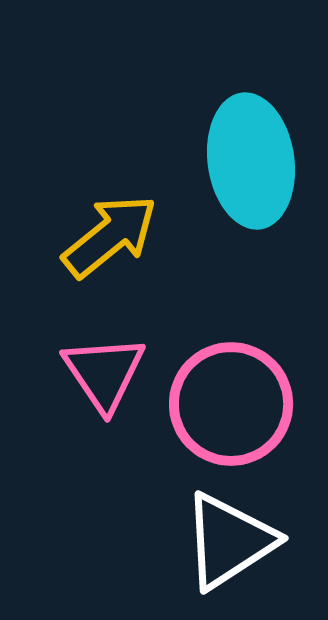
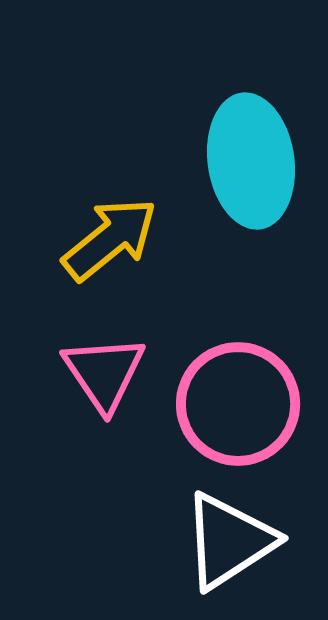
yellow arrow: moved 3 px down
pink circle: moved 7 px right
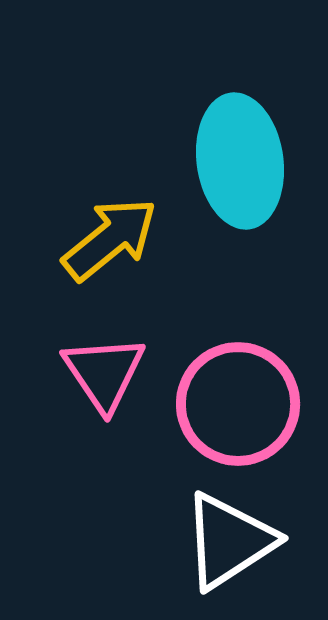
cyan ellipse: moved 11 px left
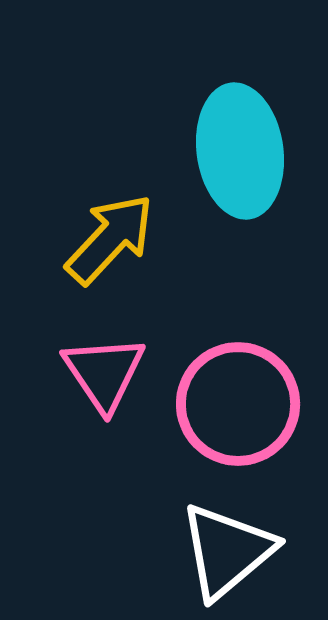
cyan ellipse: moved 10 px up
yellow arrow: rotated 8 degrees counterclockwise
white triangle: moved 2 px left, 10 px down; rotated 7 degrees counterclockwise
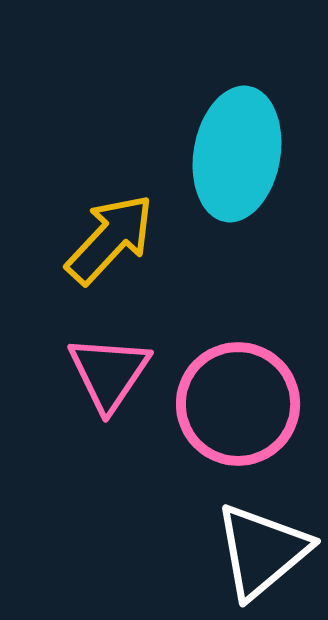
cyan ellipse: moved 3 px left, 3 px down; rotated 18 degrees clockwise
pink triangle: moved 5 px right; rotated 8 degrees clockwise
white triangle: moved 35 px right
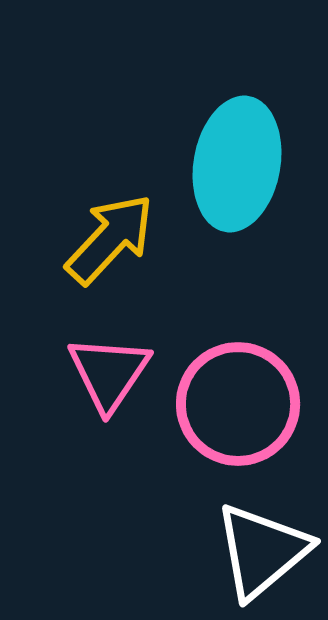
cyan ellipse: moved 10 px down
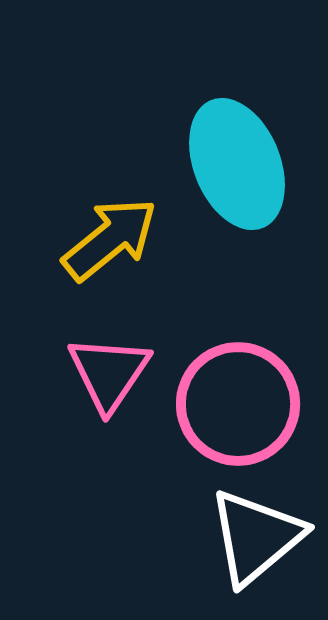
cyan ellipse: rotated 32 degrees counterclockwise
yellow arrow: rotated 8 degrees clockwise
white triangle: moved 6 px left, 14 px up
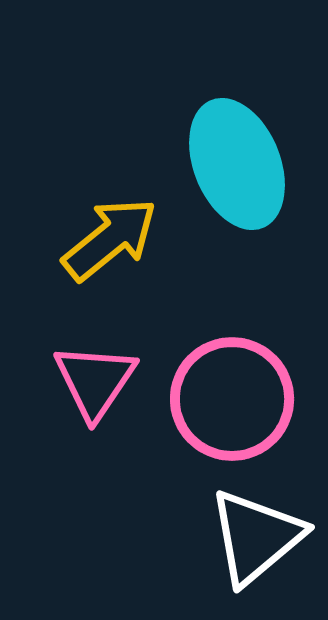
pink triangle: moved 14 px left, 8 px down
pink circle: moved 6 px left, 5 px up
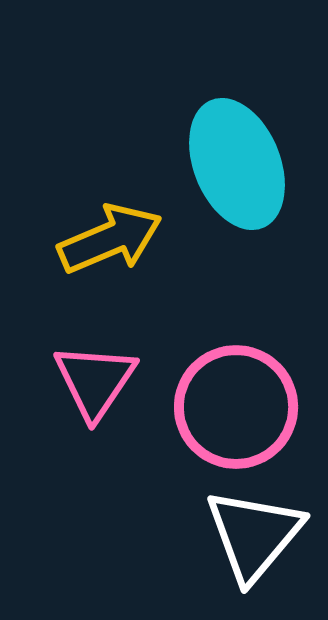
yellow arrow: rotated 16 degrees clockwise
pink circle: moved 4 px right, 8 px down
white triangle: moved 2 px left, 2 px up; rotated 10 degrees counterclockwise
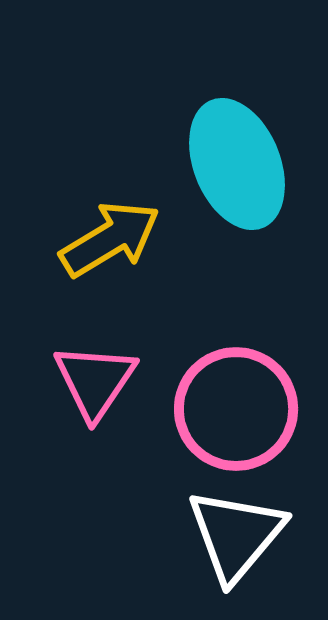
yellow arrow: rotated 8 degrees counterclockwise
pink circle: moved 2 px down
white triangle: moved 18 px left
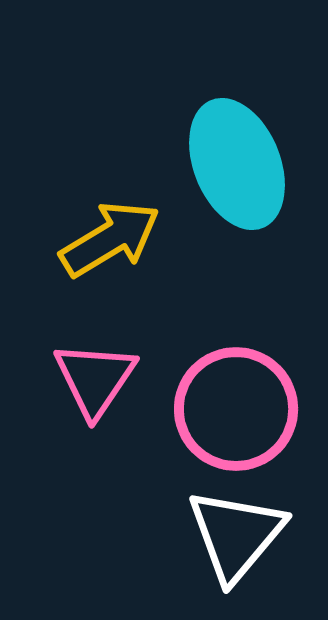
pink triangle: moved 2 px up
